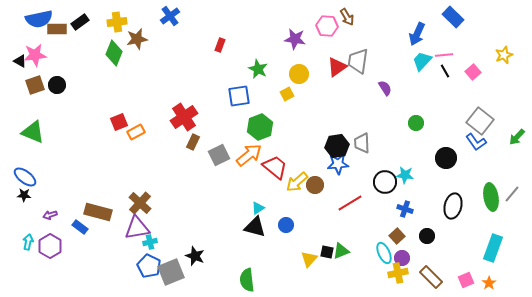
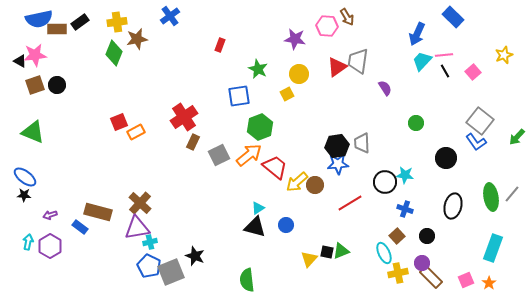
purple circle at (402, 258): moved 20 px right, 5 px down
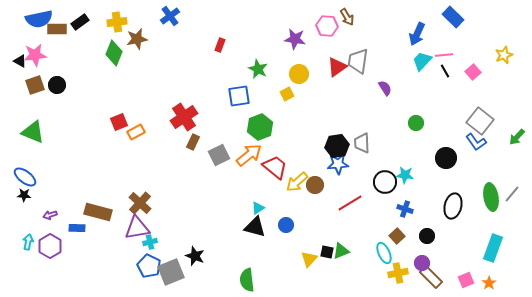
blue rectangle at (80, 227): moved 3 px left, 1 px down; rotated 35 degrees counterclockwise
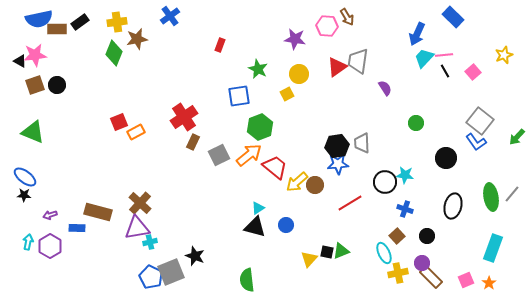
cyan trapezoid at (422, 61): moved 2 px right, 3 px up
blue pentagon at (149, 266): moved 2 px right, 11 px down
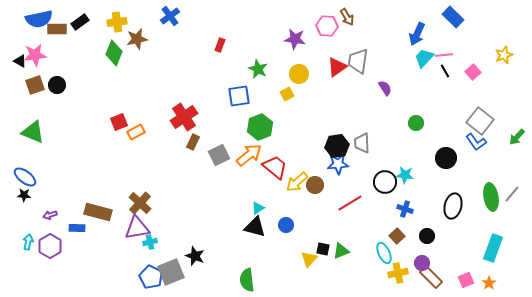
black square at (327, 252): moved 4 px left, 3 px up
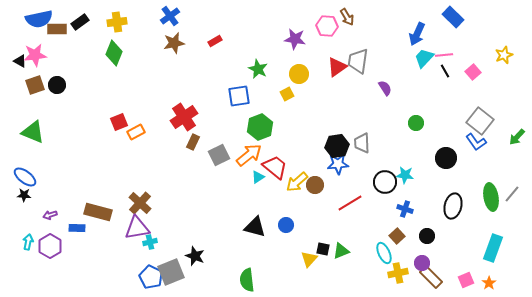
brown star at (137, 39): moved 37 px right, 4 px down
red rectangle at (220, 45): moved 5 px left, 4 px up; rotated 40 degrees clockwise
cyan triangle at (258, 208): moved 31 px up
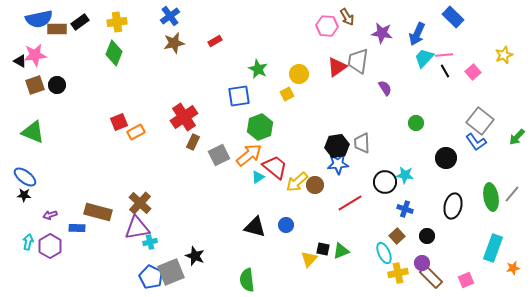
purple star at (295, 39): moved 87 px right, 6 px up
orange star at (489, 283): moved 24 px right, 15 px up; rotated 24 degrees clockwise
